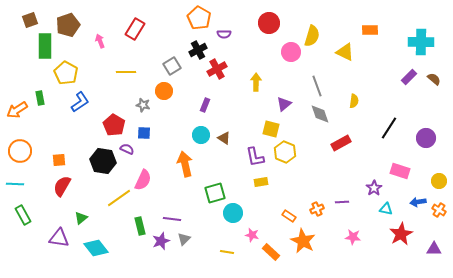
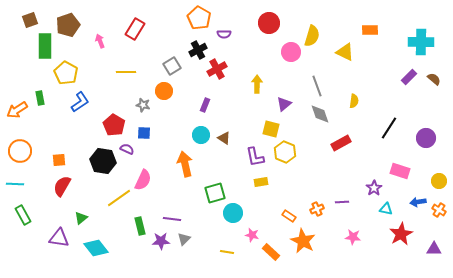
yellow arrow at (256, 82): moved 1 px right, 2 px down
purple star at (161, 241): rotated 18 degrees clockwise
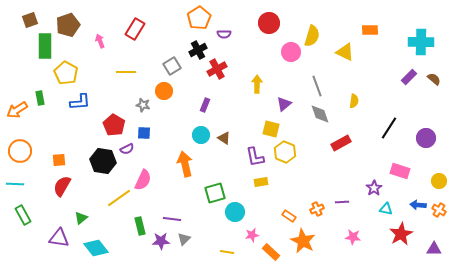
orange pentagon at (199, 18): rotated 10 degrees clockwise
blue L-shape at (80, 102): rotated 30 degrees clockwise
purple semicircle at (127, 149): rotated 128 degrees clockwise
blue arrow at (418, 202): moved 3 px down; rotated 14 degrees clockwise
cyan circle at (233, 213): moved 2 px right, 1 px up
pink star at (252, 235): rotated 24 degrees counterclockwise
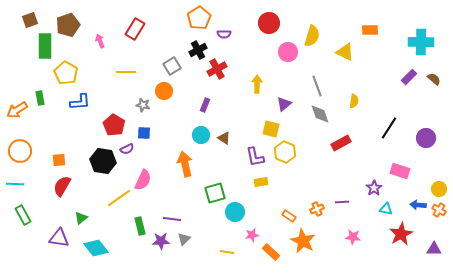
pink circle at (291, 52): moved 3 px left
yellow circle at (439, 181): moved 8 px down
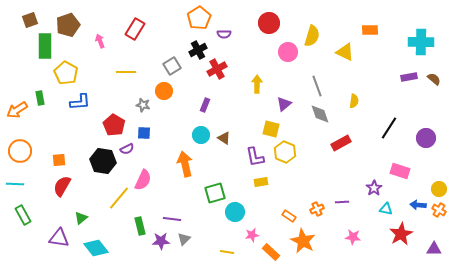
purple rectangle at (409, 77): rotated 35 degrees clockwise
yellow line at (119, 198): rotated 15 degrees counterclockwise
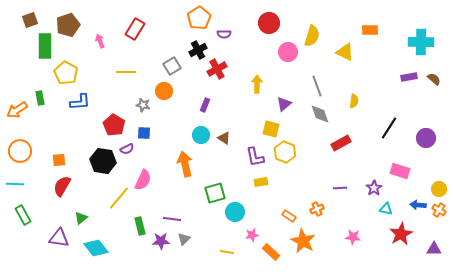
purple line at (342, 202): moved 2 px left, 14 px up
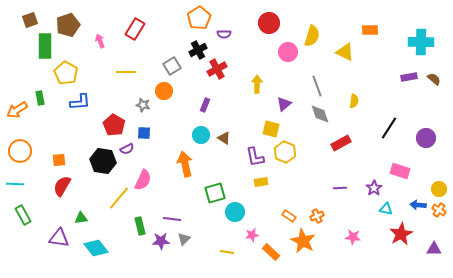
orange cross at (317, 209): moved 7 px down
green triangle at (81, 218): rotated 32 degrees clockwise
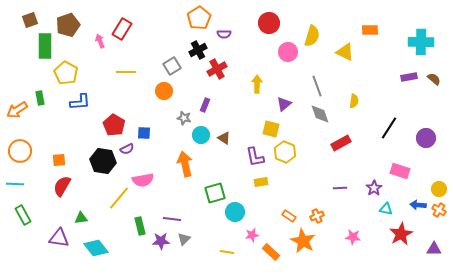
red rectangle at (135, 29): moved 13 px left
gray star at (143, 105): moved 41 px right, 13 px down
pink semicircle at (143, 180): rotated 55 degrees clockwise
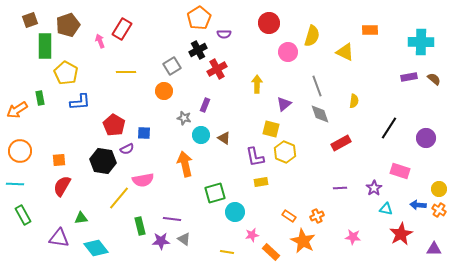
gray triangle at (184, 239): rotated 40 degrees counterclockwise
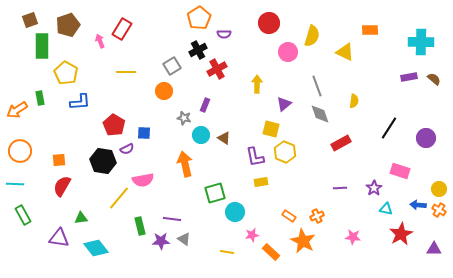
green rectangle at (45, 46): moved 3 px left
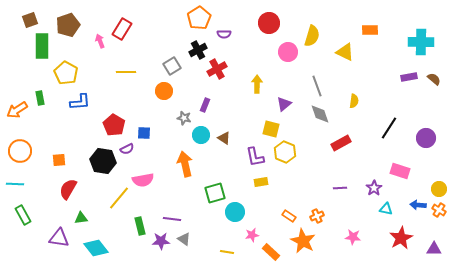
red semicircle at (62, 186): moved 6 px right, 3 px down
red star at (401, 234): moved 4 px down
